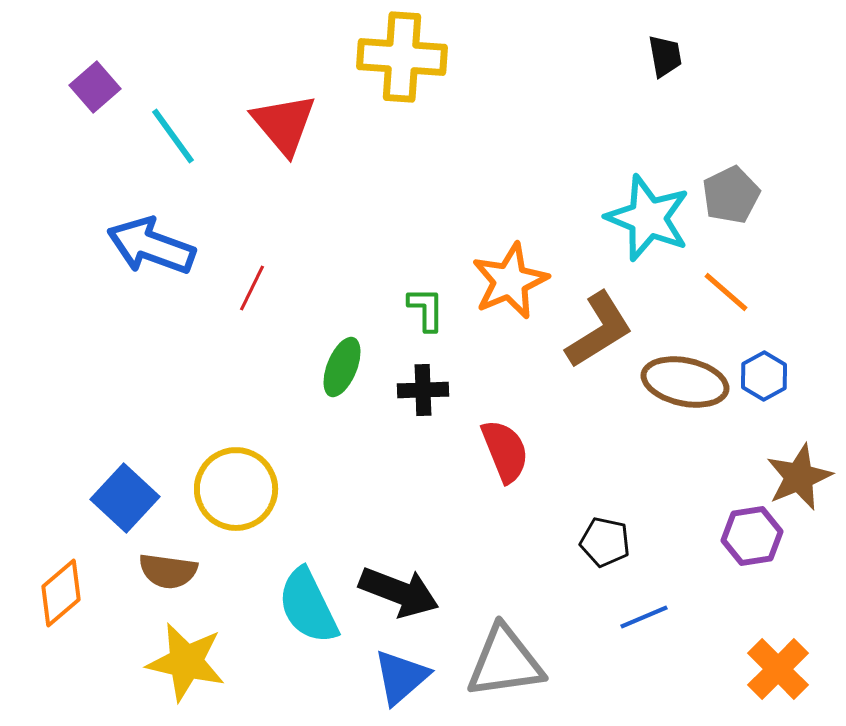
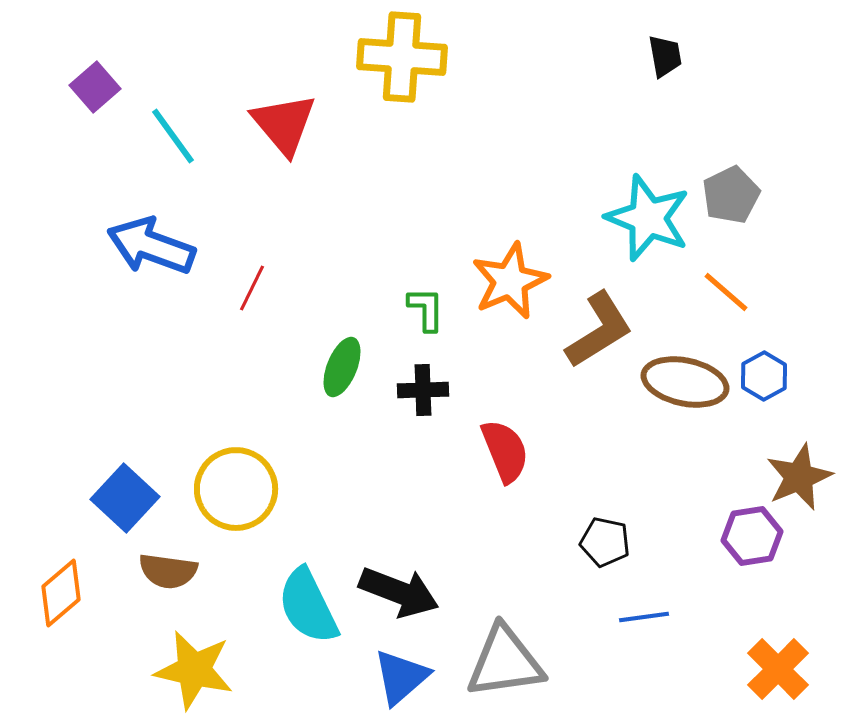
blue line: rotated 15 degrees clockwise
yellow star: moved 8 px right, 8 px down
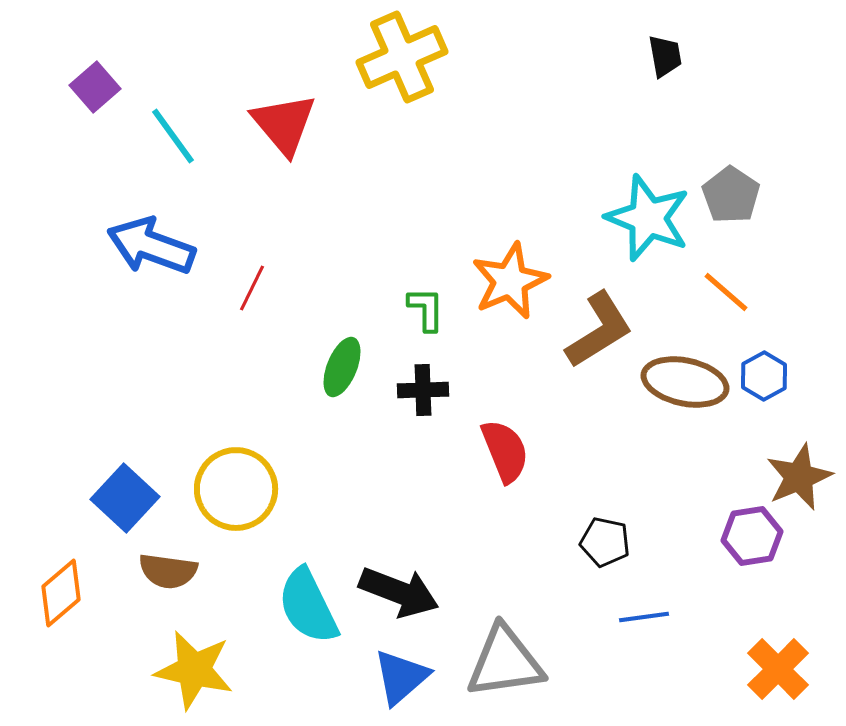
yellow cross: rotated 28 degrees counterclockwise
gray pentagon: rotated 12 degrees counterclockwise
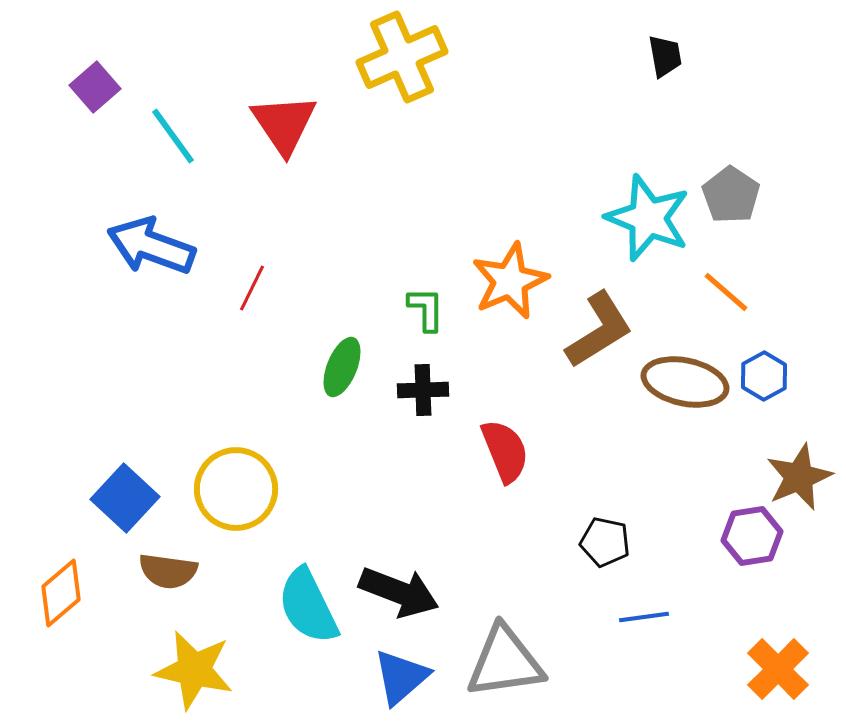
red triangle: rotated 6 degrees clockwise
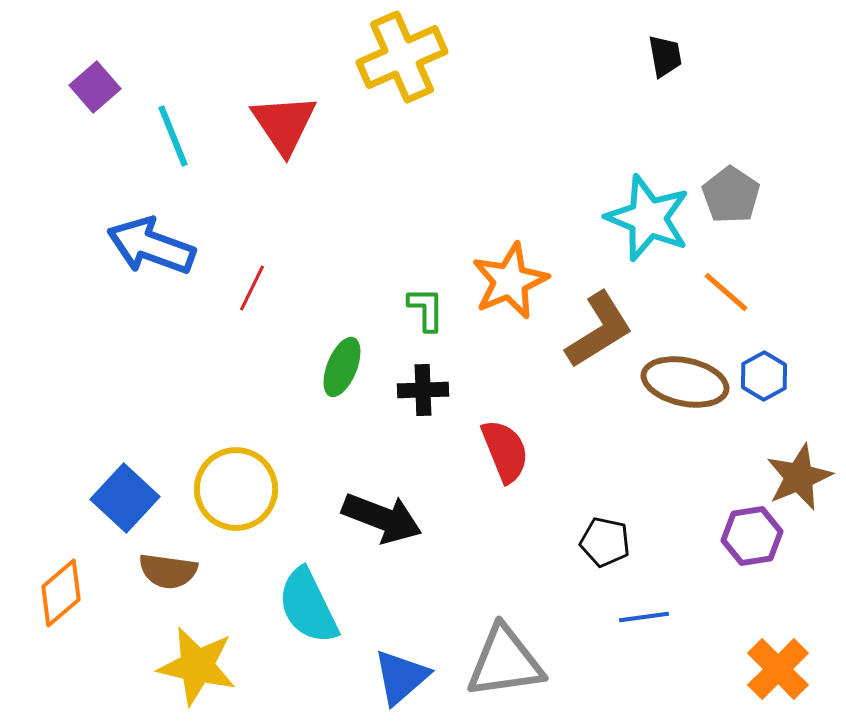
cyan line: rotated 14 degrees clockwise
black arrow: moved 17 px left, 74 px up
yellow star: moved 3 px right, 4 px up
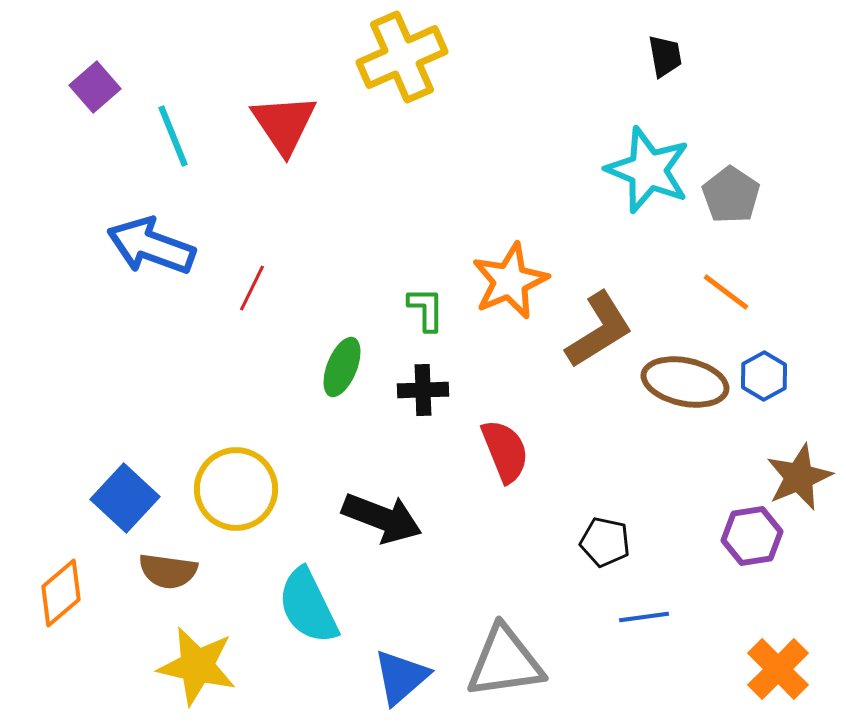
cyan star: moved 48 px up
orange line: rotated 4 degrees counterclockwise
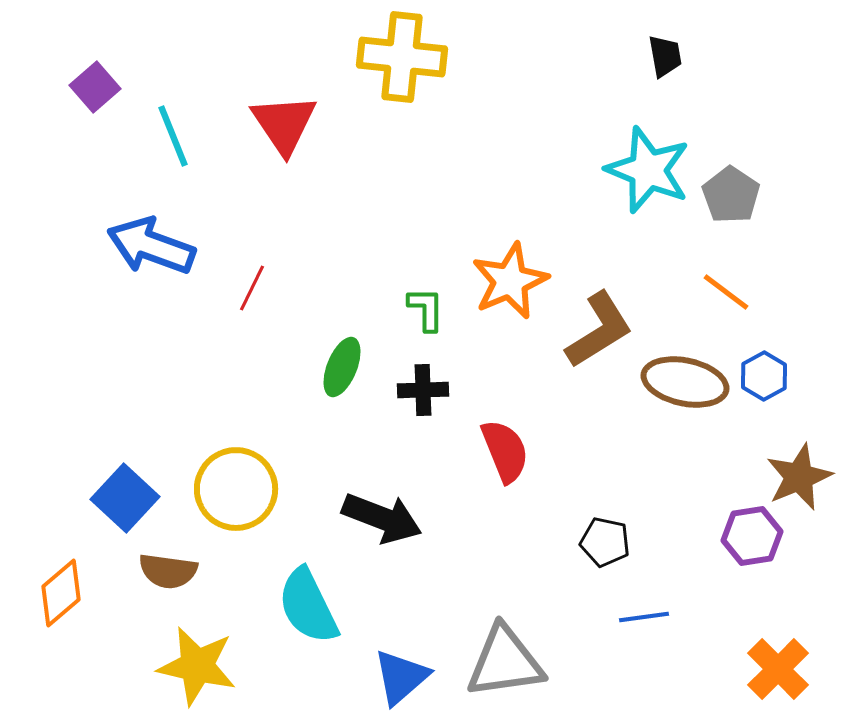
yellow cross: rotated 30 degrees clockwise
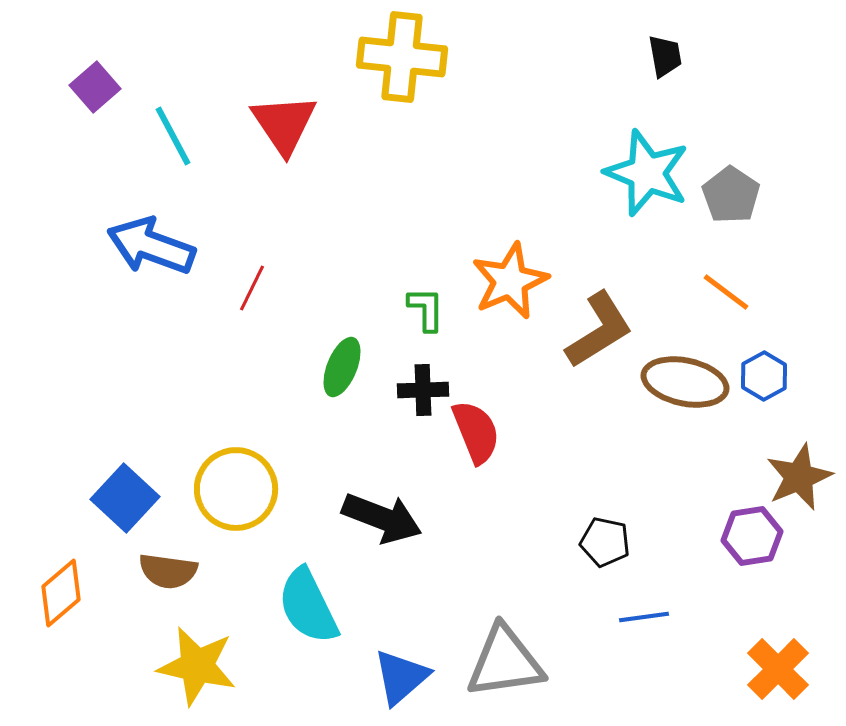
cyan line: rotated 6 degrees counterclockwise
cyan star: moved 1 px left, 3 px down
red semicircle: moved 29 px left, 19 px up
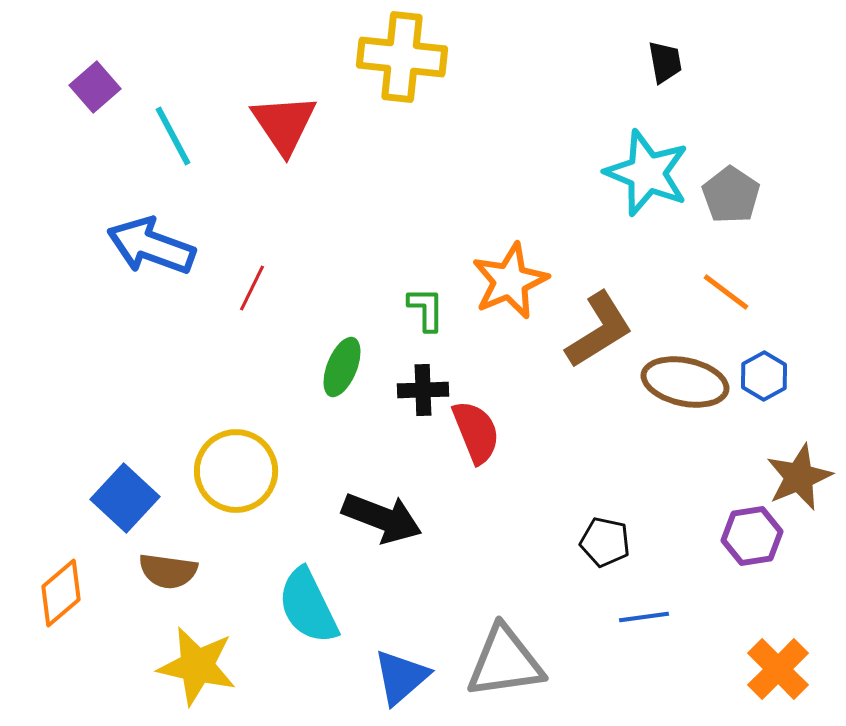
black trapezoid: moved 6 px down
yellow circle: moved 18 px up
